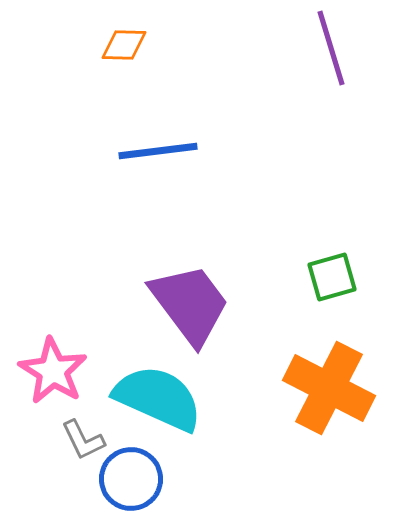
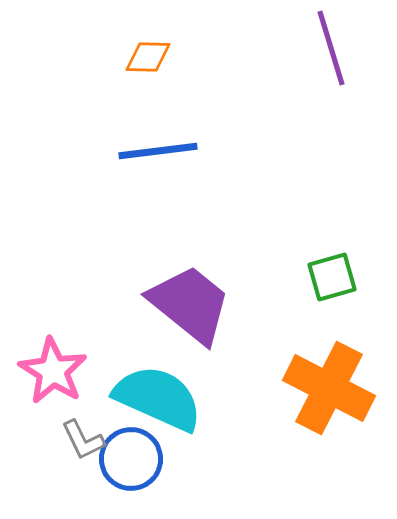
orange diamond: moved 24 px right, 12 px down
purple trapezoid: rotated 14 degrees counterclockwise
blue circle: moved 20 px up
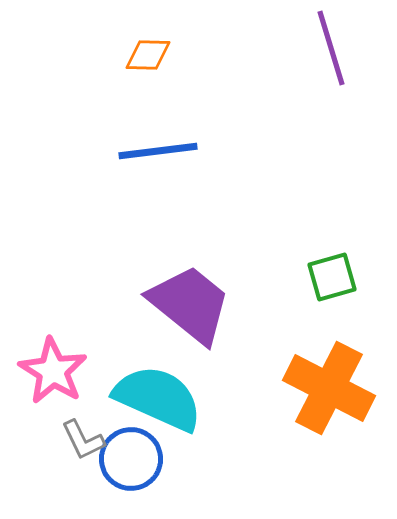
orange diamond: moved 2 px up
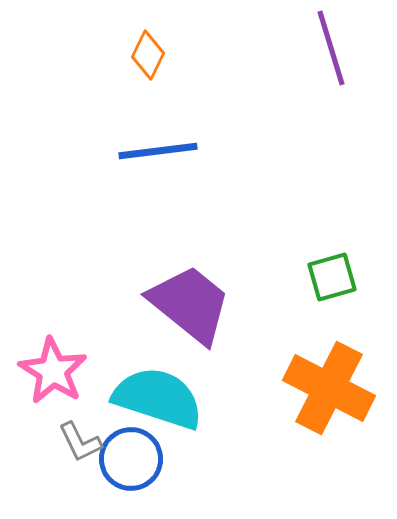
orange diamond: rotated 66 degrees counterclockwise
cyan semicircle: rotated 6 degrees counterclockwise
gray L-shape: moved 3 px left, 2 px down
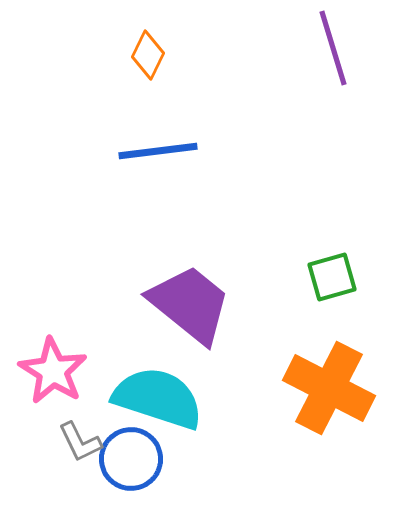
purple line: moved 2 px right
